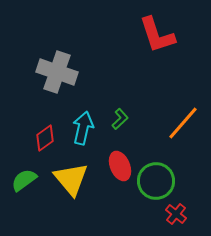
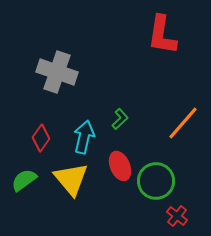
red L-shape: moved 5 px right; rotated 27 degrees clockwise
cyan arrow: moved 1 px right, 9 px down
red diamond: moved 4 px left; rotated 20 degrees counterclockwise
red cross: moved 1 px right, 2 px down
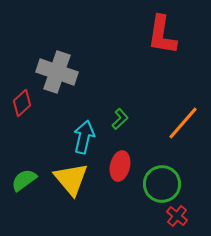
red diamond: moved 19 px left, 35 px up; rotated 12 degrees clockwise
red ellipse: rotated 36 degrees clockwise
green circle: moved 6 px right, 3 px down
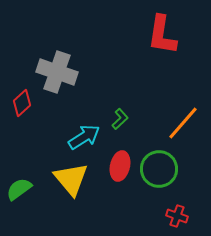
cyan arrow: rotated 44 degrees clockwise
green semicircle: moved 5 px left, 9 px down
green circle: moved 3 px left, 15 px up
red cross: rotated 20 degrees counterclockwise
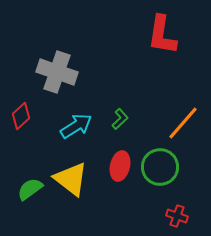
red diamond: moved 1 px left, 13 px down
cyan arrow: moved 8 px left, 11 px up
green circle: moved 1 px right, 2 px up
yellow triangle: rotated 12 degrees counterclockwise
green semicircle: moved 11 px right
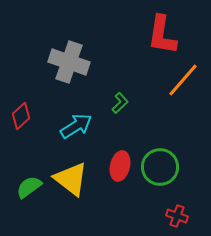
gray cross: moved 12 px right, 10 px up
green L-shape: moved 16 px up
orange line: moved 43 px up
green semicircle: moved 1 px left, 2 px up
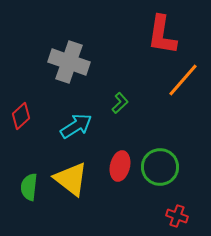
green semicircle: rotated 48 degrees counterclockwise
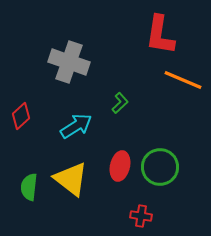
red L-shape: moved 2 px left
orange line: rotated 72 degrees clockwise
red cross: moved 36 px left; rotated 10 degrees counterclockwise
